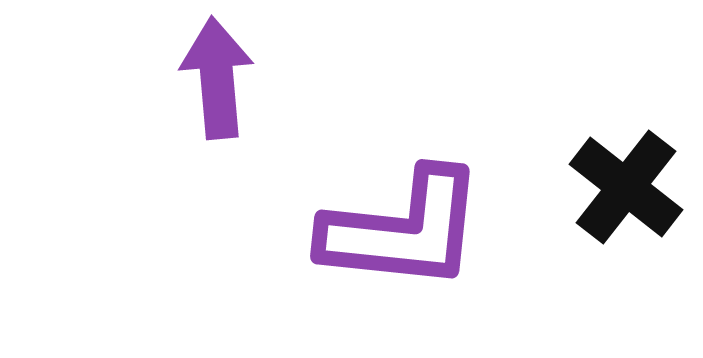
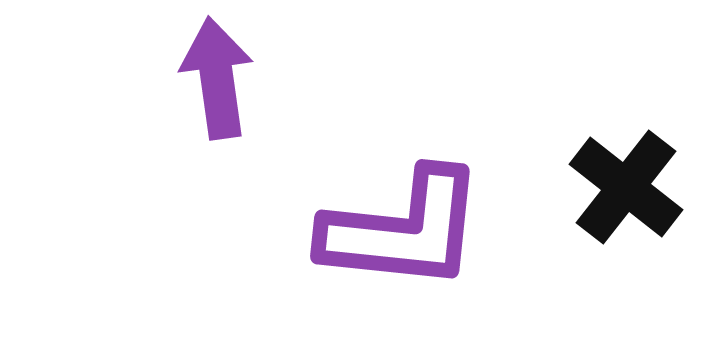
purple arrow: rotated 3 degrees counterclockwise
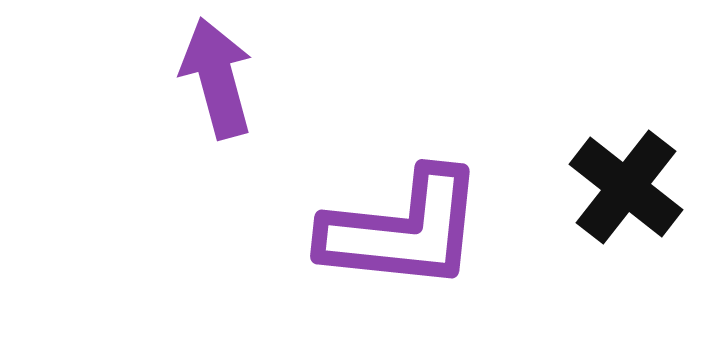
purple arrow: rotated 7 degrees counterclockwise
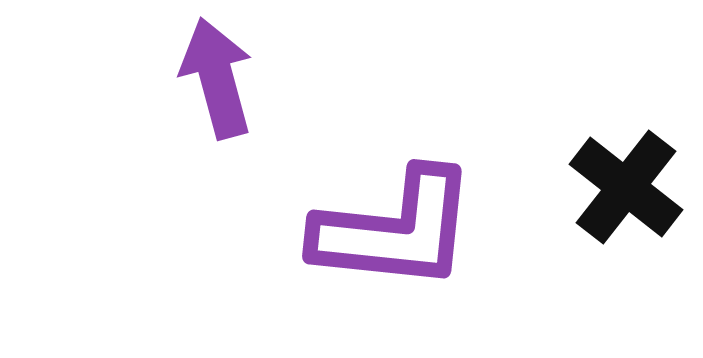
purple L-shape: moved 8 px left
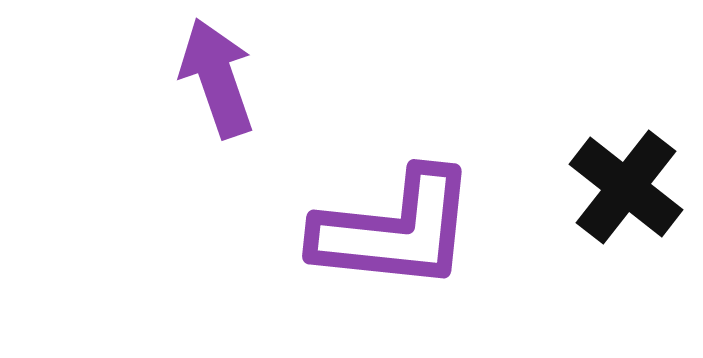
purple arrow: rotated 4 degrees counterclockwise
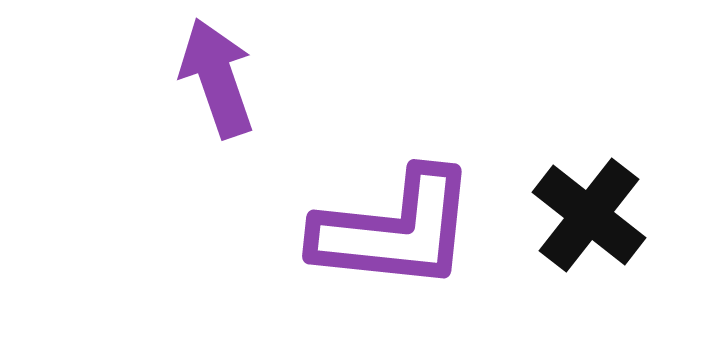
black cross: moved 37 px left, 28 px down
